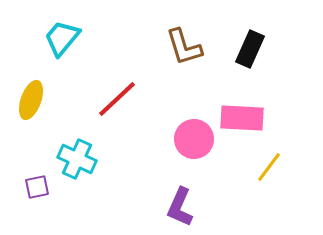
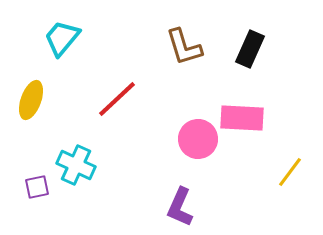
pink circle: moved 4 px right
cyan cross: moved 1 px left, 6 px down
yellow line: moved 21 px right, 5 px down
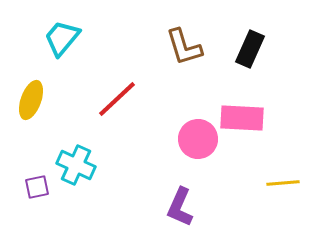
yellow line: moved 7 px left, 11 px down; rotated 48 degrees clockwise
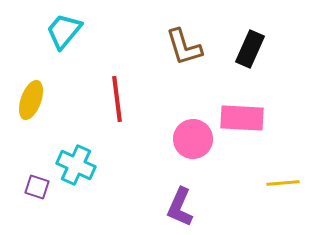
cyan trapezoid: moved 2 px right, 7 px up
red line: rotated 54 degrees counterclockwise
pink circle: moved 5 px left
purple square: rotated 30 degrees clockwise
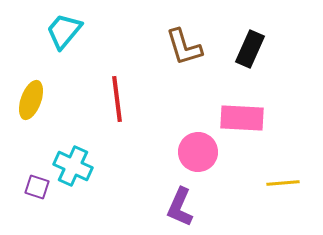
pink circle: moved 5 px right, 13 px down
cyan cross: moved 3 px left, 1 px down
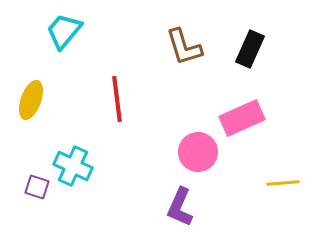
pink rectangle: rotated 27 degrees counterclockwise
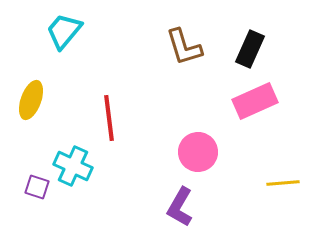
red line: moved 8 px left, 19 px down
pink rectangle: moved 13 px right, 17 px up
purple L-shape: rotated 6 degrees clockwise
